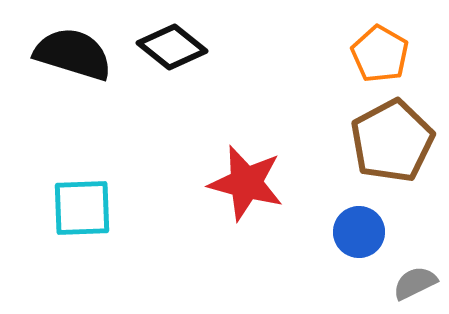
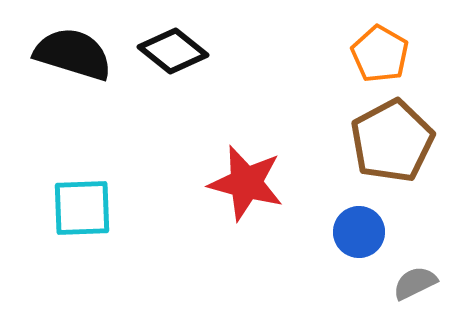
black diamond: moved 1 px right, 4 px down
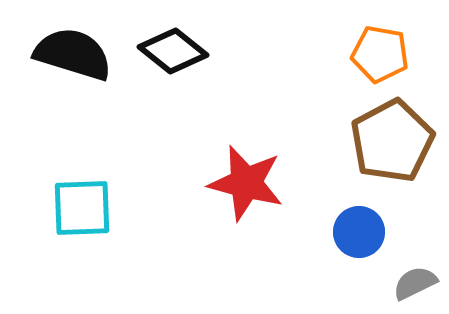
orange pentagon: rotated 20 degrees counterclockwise
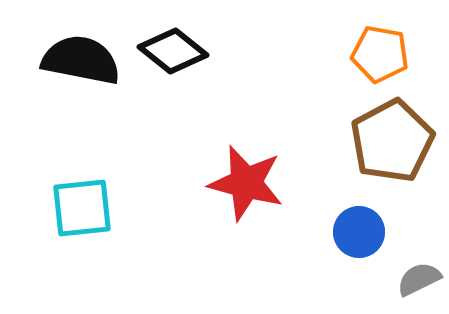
black semicircle: moved 8 px right, 6 px down; rotated 6 degrees counterclockwise
cyan square: rotated 4 degrees counterclockwise
gray semicircle: moved 4 px right, 4 px up
